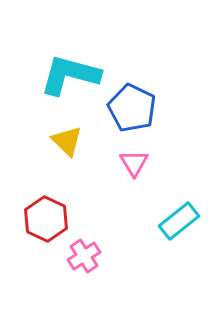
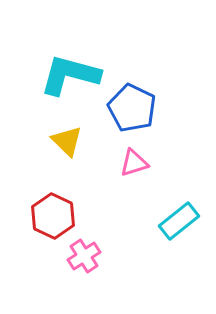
pink triangle: rotated 44 degrees clockwise
red hexagon: moved 7 px right, 3 px up
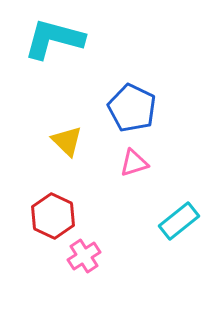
cyan L-shape: moved 16 px left, 36 px up
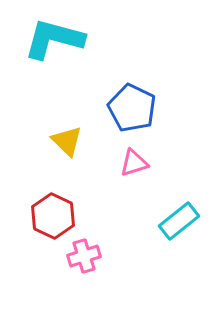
pink cross: rotated 16 degrees clockwise
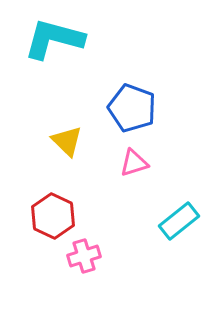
blue pentagon: rotated 6 degrees counterclockwise
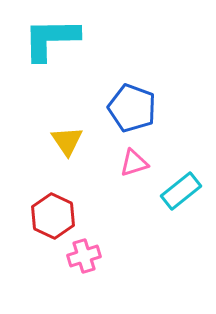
cyan L-shape: moved 3 px left; rotated 16 degrees counterclockwise
yellow triangle: rotated 12 degrees clockwise
cyan rectangle: moved 2 px right, 30 px up
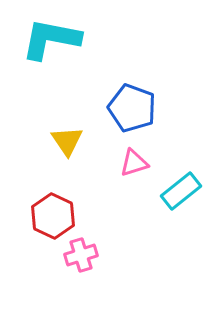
cyan L-shape: rotated 12 degrees clockwise
pink cross: moved 3 px left, 1 px up
